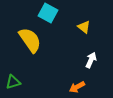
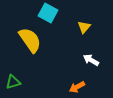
yellow triangle: rotated 32 degrees clockwise
white arrow: rotated 84 degrees counterclockwise
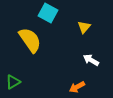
green triangle: rotated 14 degrees counterclockwise
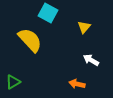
yellow semicircle: rotated 8 degrees counterclockwise
orange arrow: moved 3 px up; rotated 42 degrees clockwise
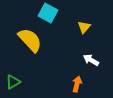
orange arrow: rotated 91 degrees clockwise
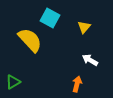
cyan square: moved 2 px right, 5 px down
white arrow: moved 1 px left
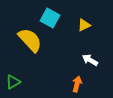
yellow triangle: moved 2 px up; rotated 24 degrees clockwise
